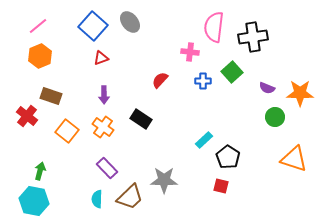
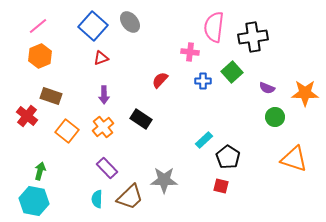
orange star: moved 5 px right
orange cross: rotated 15 degrees clockwise
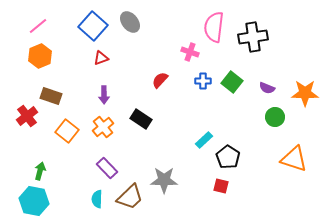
pink cross: rotated 12 degrees clockwise
green square: moved 10 px down; rotated 10 degrees counterclockwise
red cross: rotated 15 degrees clockwise
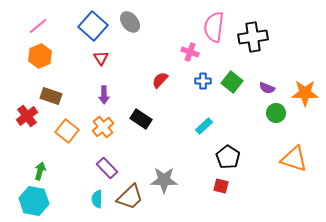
red triangle: rotated 42 degrees counterclockwise
green circle: moved 1 px right, 4 px up
cyan rectangle: moved 14 px up
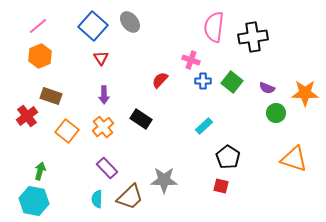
pink cross: moved 1 px right, 8 px down
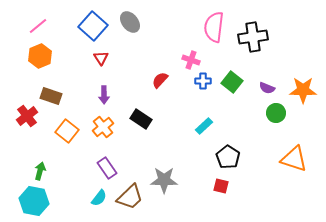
orange star: moved 2 px left, 3 px up
purple rectangle: rotated 10 degrees clockwise
cyan semicircle: moved 2 px right, 1 px up; rotated 144 degrees counterclockwise
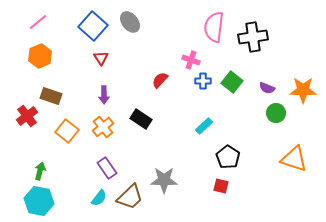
pink line: moved 4 px up
cyan hexagon: moved 5 px right
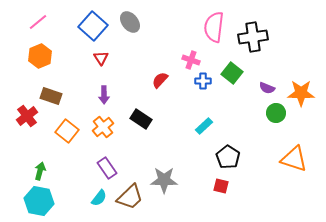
green square: moved 9 px up
orange star: moved 2 px left, 3 px down
